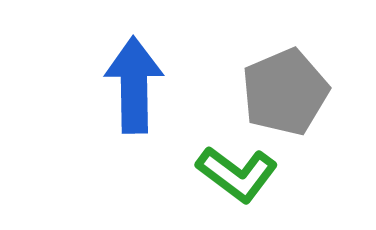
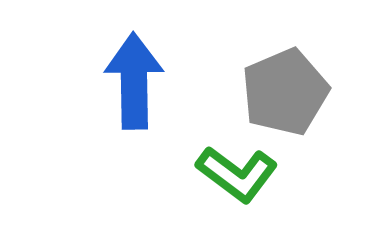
blue arrow: moved 4 px up
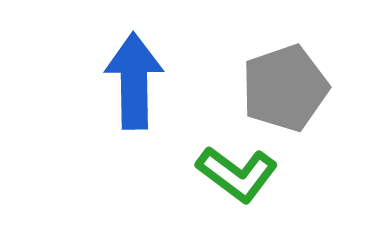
gray pentagon: moved 4 px up; rotated 4 degrees clockwise
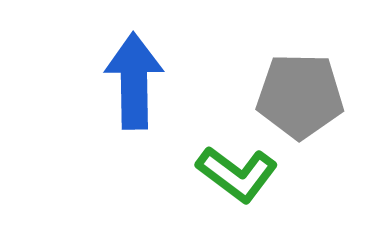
gray pentagon: moved 15 px right, 8 px down; rotated 20 degrees clockwise
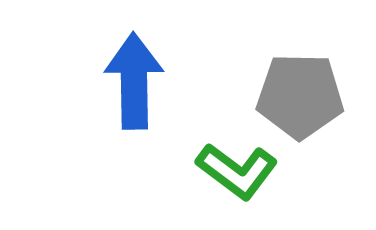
green L-shape: moved 3 px up
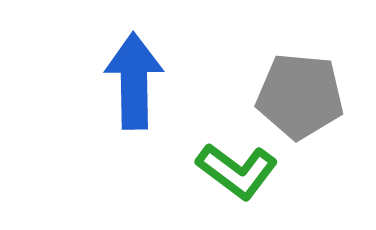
gray pentagon: rotated 4 degrees clockwise
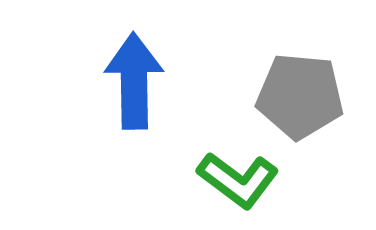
green L-shape: moved 1 px right, 9 px down
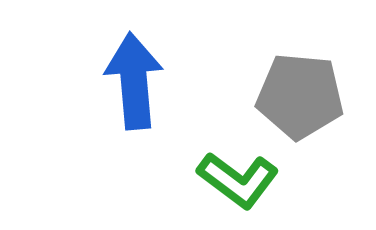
blue arrow: rotated 4 degrees counterclockwise
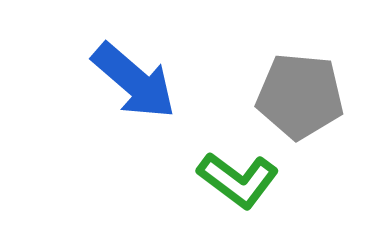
blue arrow: rotated 136 degrees clockwise
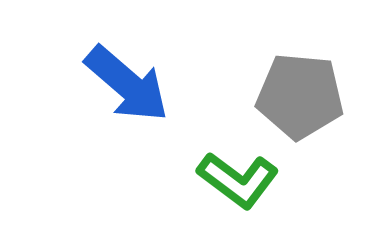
blue arrow: moved 7 px left, 3 px down
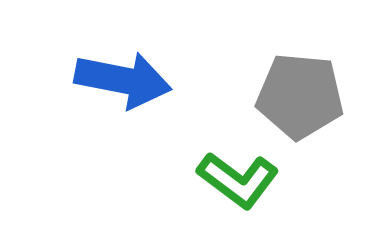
blue arrow: moved 4 px left, 4 px up; rotated 30 degrees counterclockwise
